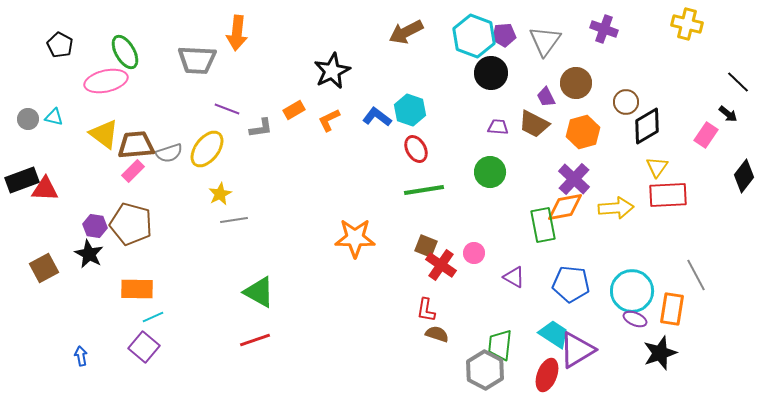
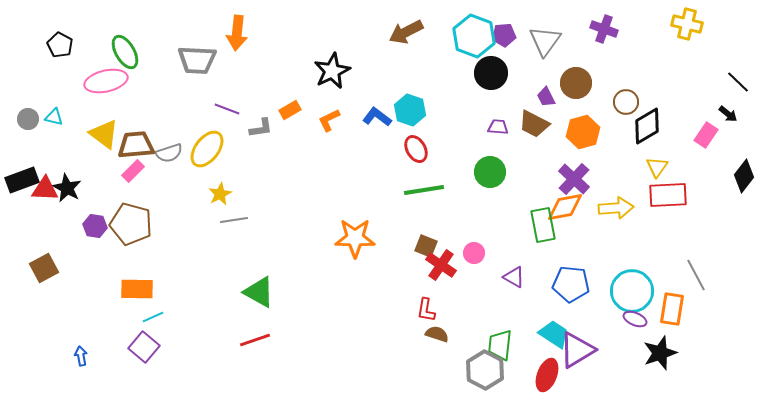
orange rectangle at (294, 110): moved 4 px left
black star at (89, 254): moved 22 px left, 66 px up
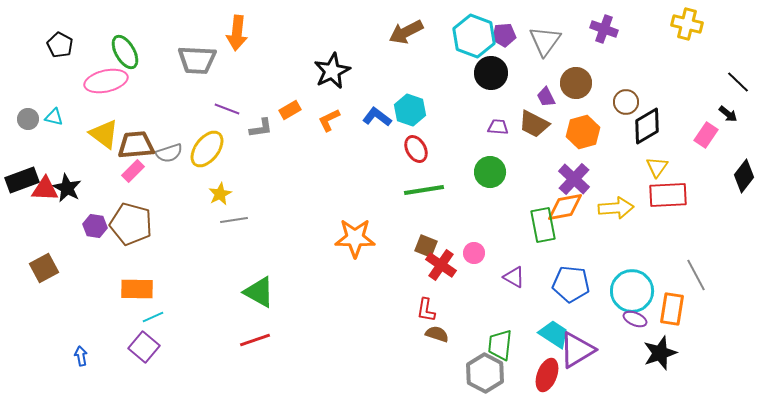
gray hexagon at (485, 370): moved 3 px down
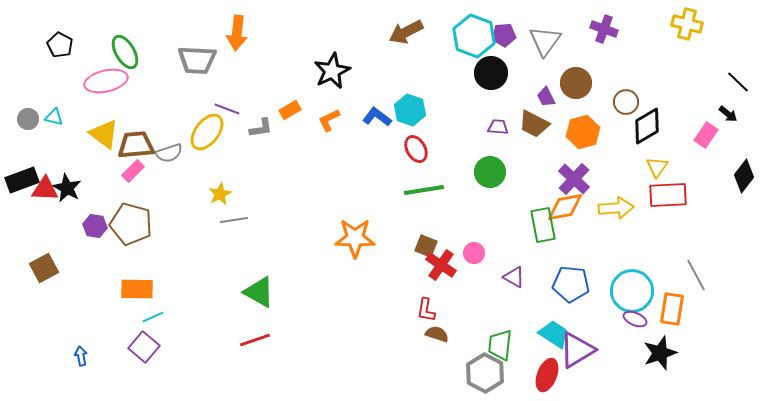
yellow ellipse at (207, 149): moved 17 px up
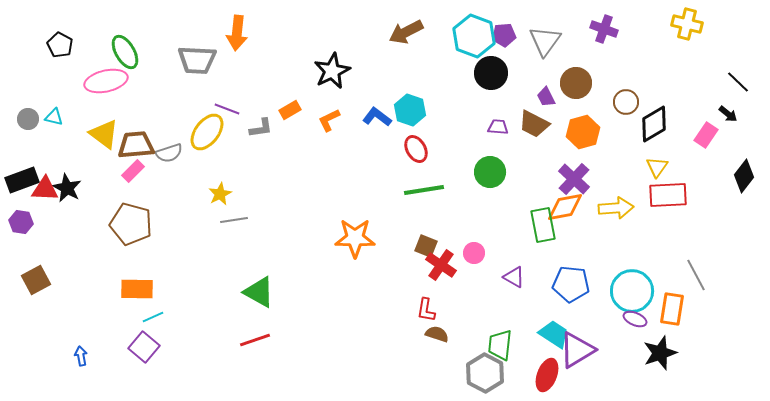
black diamond at (647, 126): moved 7 px right, 2 px up
purple hexagon at (95, 226): moved 74 px left, 4 px up
brown square at (44, 268): moved 8 px left, 12 px down
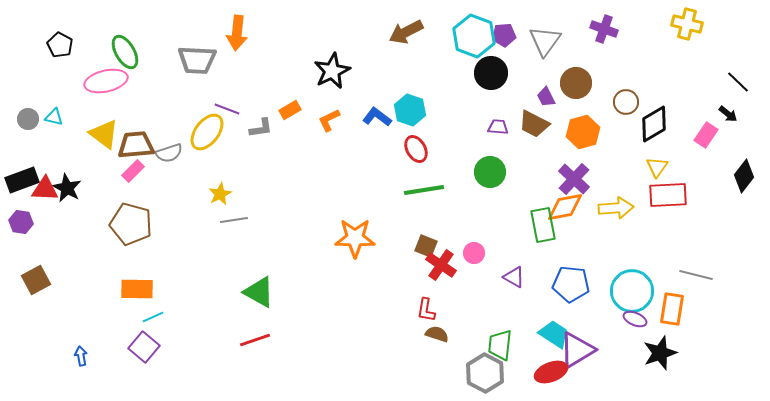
gray line at (696, 275): rotated 48 degrees counterclockwise
red ellipse at (547, 375): moved 4 px right, 3 px up; rotated 48 degrees clockwise
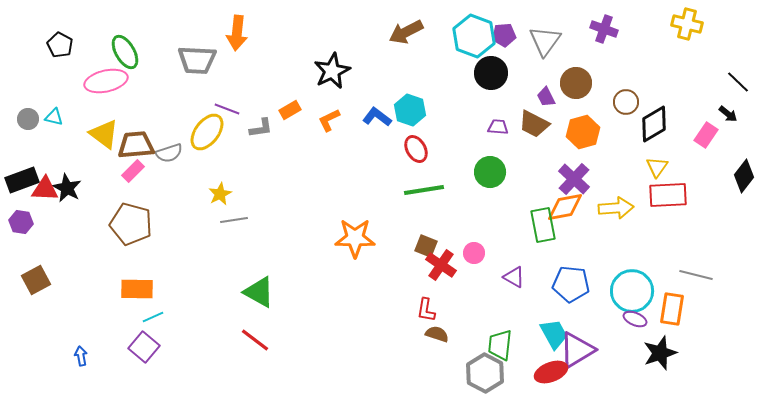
cyan trapezoid at (554, 334): rotated 28 degrees clockwise
red line at (255, 340): rotated 56 degrees clockwise
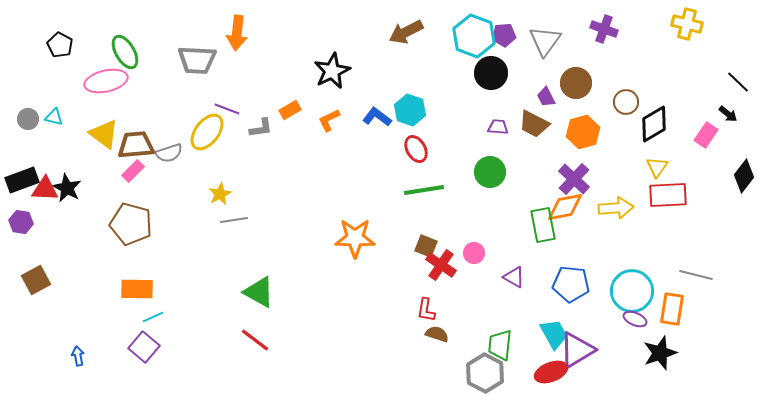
blue arrow at (81, 356): moved 3 px left
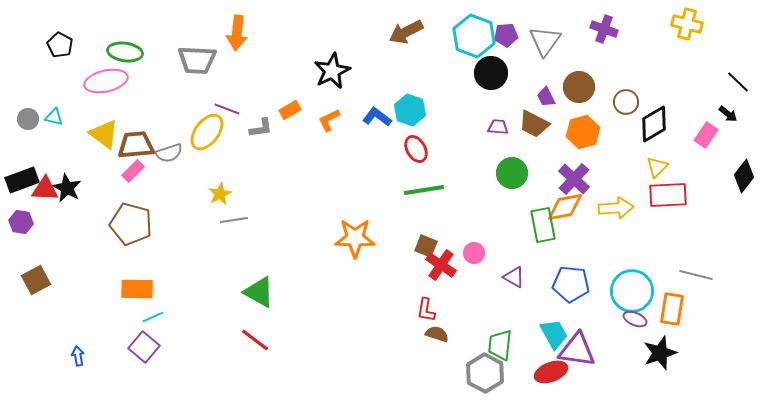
purple pentagon at (504, 35): moved 2 px right
green ellipse at (125, 52): rotated 52 degrees counterclockwise
brown circle at (576, 83): moved 3 px right, 4 px down
yellow triangle at (657, 167): rotated 10 degrees clockwise
green circle at (490, 172): moved 22 px right, 1 px down
purple triangle at (577, 350): rotated 39 degrees clockwise
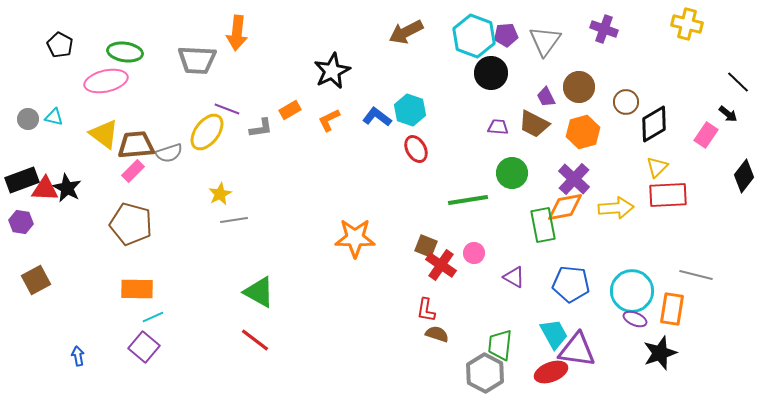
green line at (424, 190): moved 44 px right, 10 px down
